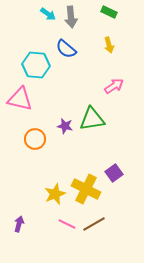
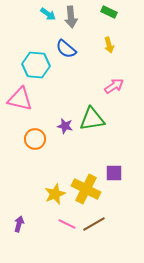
purple square: rotated 36 degrees clockwise
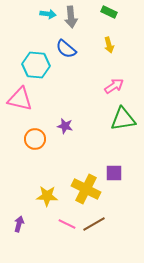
cyan arrow: rotated 28 degrees counterclockwise
green triangle: moved 31 px right
yellow star: moved 8 px left, 2 px down; rotated 25 degrees clockwise
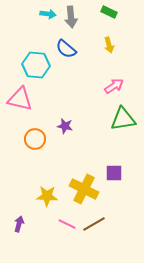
yellow cross: moved 2 px left
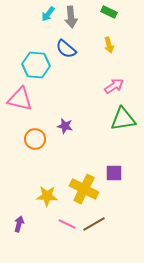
cyan arrow: rotated 119 degrees clockwise
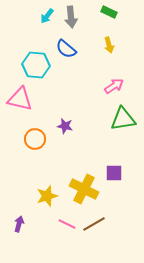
cyan arrow: moved 1 px left, 2 px down
yellow star: rotated 20 degrees counterclockwise
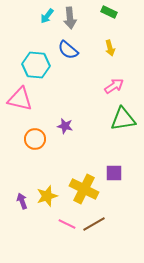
gray arrow: moved 1 px left, 1 px down
yellow arrow: moved 1 px right, 3 px down
blue semicircle: moved 2 px right, 1 px down
purple arrow: moved 3 px right, 23 px up; rotated 35 degrees counterclockwise
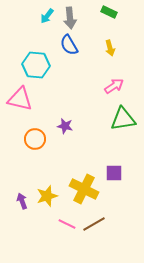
blue semicircle: moved 1 px right, 5 px up; rotated 20 degrees clockwise
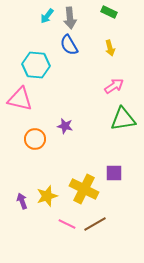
brown line: moved 1 px right
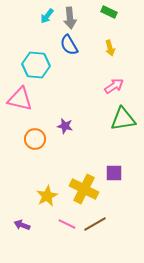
yellow star: rotated 10 degrees counterclockwise
purple arrow: moved 24 px down; rotated 49 degrees counterclockwise
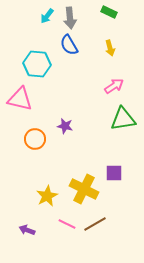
cyan hexagon: moved 1 px right, 1 px up
purple arrow: moved 5 px right, 5 px down
